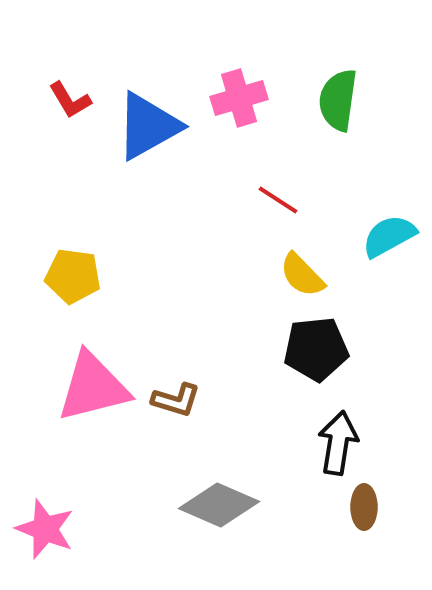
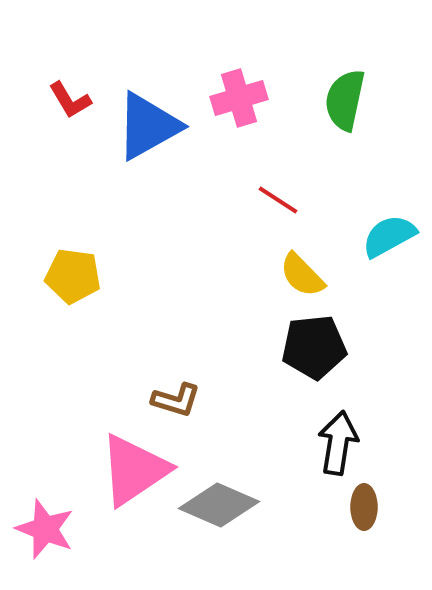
green semicircle: moved 7 px right; rotated 4 degrees clockwise
black pentagon: moved 2 px left, 2 px up
pink triangle: moved 41 px right, 83 px down; rotated 20 degrees counterclockwise
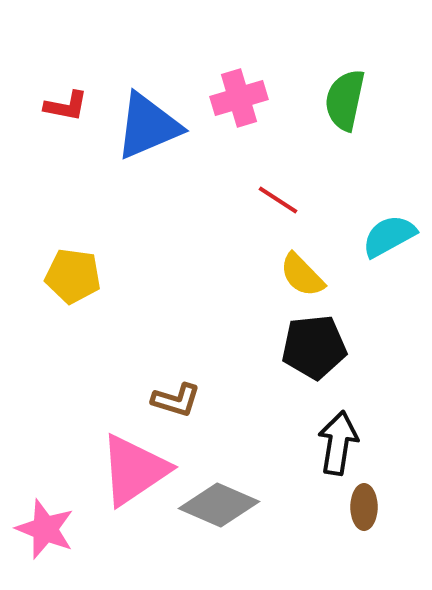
red L-shape: moved 4 px left, 6 px down; rotated 48 degrees counterclockwise
blue triangle: rotated 6 degrees clockwise
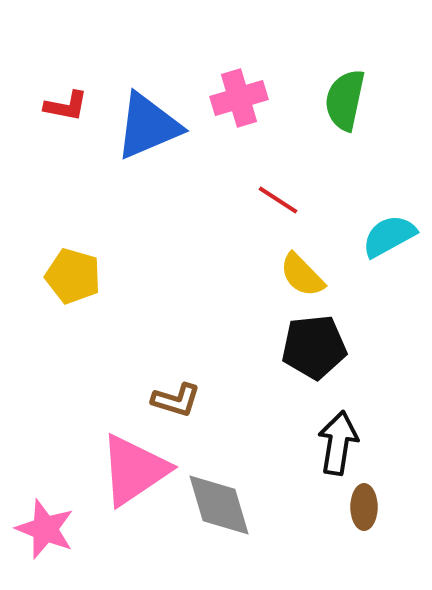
yellow pentagon: rotated 8 degrees clockwise
gray diamond: rotated 50 degrees clockwise
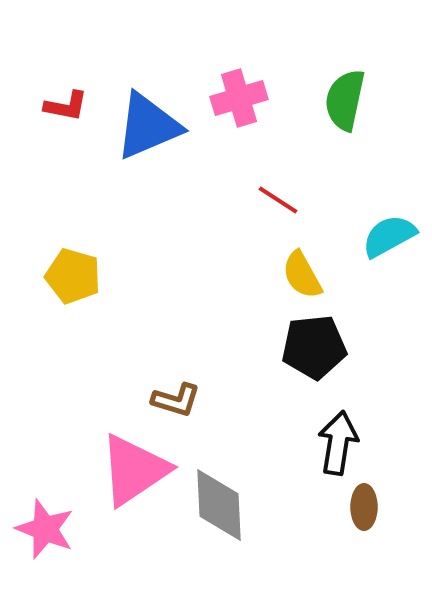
yellow semicircle: rotated 15 degrees clockwise
gray diamond: rotated 14 degrees clockwise
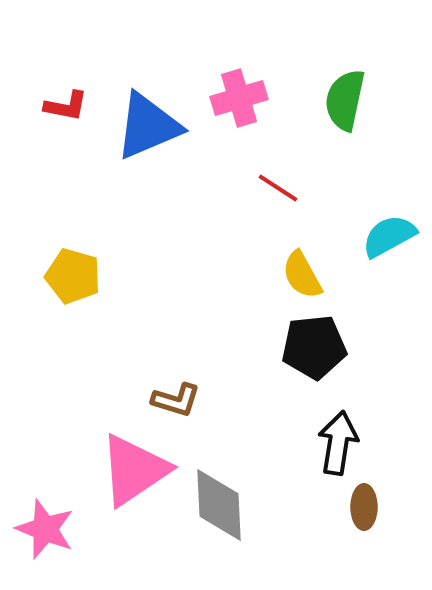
red line: moved 12 px up
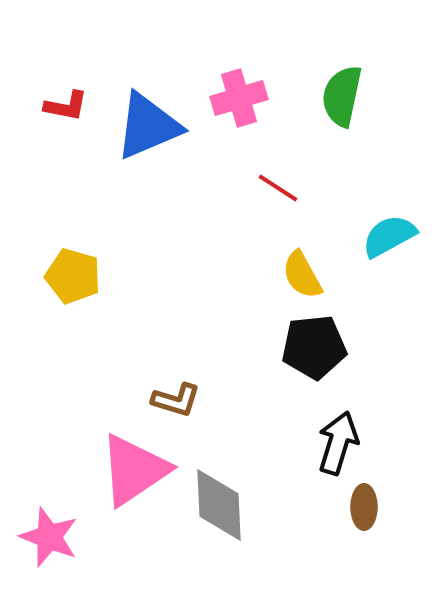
green semicircle: moved 3 px left, 4 px up
black arrow: rotated 8 degrees clockwise
pink star: moved 4 px right, 8 px down
